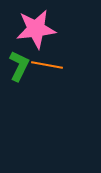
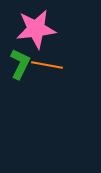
green L-shape: moved 1 px right, 2 px up
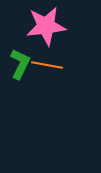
pink star: moved 10 px right, 3 px up
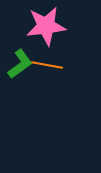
green L-shape: rotated 28 degrees clockwise
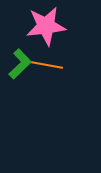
green L-shape: rotated 8 degrees counterclockwise
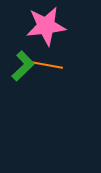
green L-shape: moved 3 px right, 2 px down
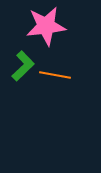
orange line: moved 8 px right, 10 px down
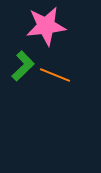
orange line: rotated 12 degrees clockwise
